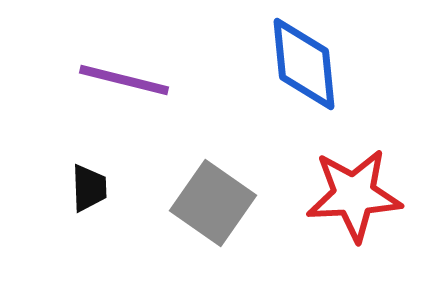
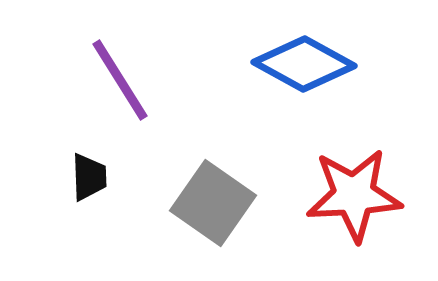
blue diamond: rotated 56 degrees counterclockwise
purple line: moved 4 px left; rotated 44 degrees clockwise
black trapezoid: moved 11 px up
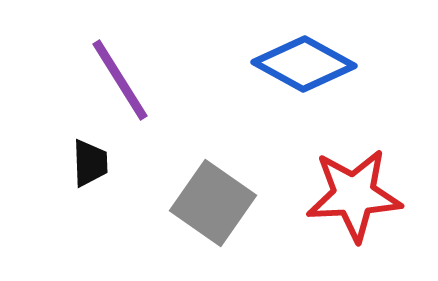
black trapezoid: moved 1 px right, 14 px up
